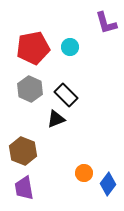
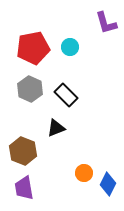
black triangle: moved 9 px down
blue diamond: rotated 10 degrees counterclockwise
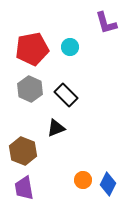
red pentagon: moved 1 px left, 1 px down
orange circle: moved 1 px left, 7 px down
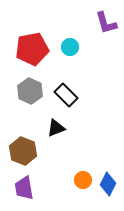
gray hexagon: moved 2 px down
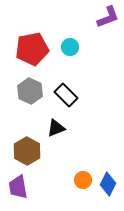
purple L-shape: moved 2 px right, 6 px up; rotated 95 degrees counterclockwise
brown hexagon: moved 4 px right; rotated 8 degrees clockwise
purple trapezoid: moved 6 px left, 1 px up
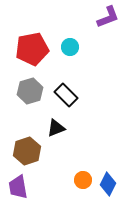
gray hexagon: rotated 20 degrees clockwise
brown hexagon: rotated 12 degrees clockwise
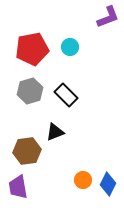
black triangle: moved 1 px left, 4 px down
brown hexagon: rotated 12 degrees clockwise
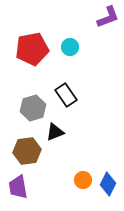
gray hexagon: moved 3 px right, 17 px down
black rectangle: rotated 10 degrees clockwise
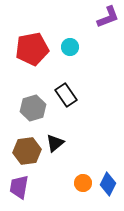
black triangle: moved 11 px down; rotated 18 degrees counterclockwise
orange circle: moved 3 px down
purple trapezoid: moved 1 px right; rotated 20 degrees clockwise
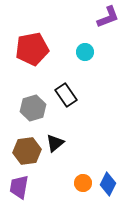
cyan circle: moved 15 px right, 5 px down
